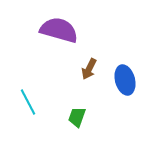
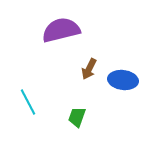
purple semicircle: moved 2 px right; rotated 30 degrees counterclockwise
blue ellipse: moved 2 px left; rotated 68 degrees counterclockwise
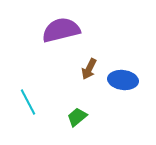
green trapezoid: rotated 30 degrees clockwise
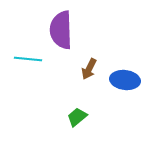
purple semicircle: rotated 78 degrees counterclockwise
blue ellipse: moved 2 px right
cyan line: moved 43 px up; rotated 56 degrees counterclockwise
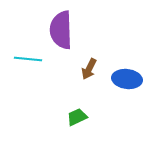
blue ellipse: moved 2 px right, 1 px up
green trapezoid: rotated 15 degrees clockwise
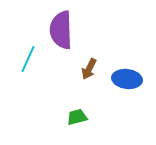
cyan line: rotated 72 degrees counterclockwise
green trapezoid: rotated 10 degrees clockwise
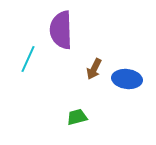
brown arrow: moved 5 px right
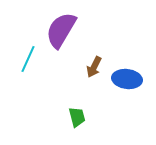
purple semicircle: rotated 33 degrees clockwise
brown arrow: moved 2 px up
green trapezoid: rotated 90 degrees clockwise
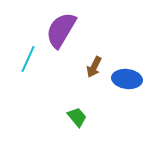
green trapezoid: rotated 25 degrees counterclockwise
